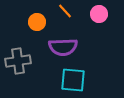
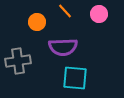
cyan square: moved 2 px right, 2 px up
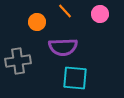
pink circle: moved 1 px right
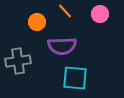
purple semicircle: moved 1 px left, 1 px up
